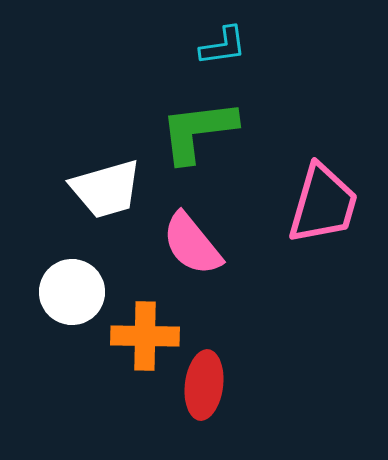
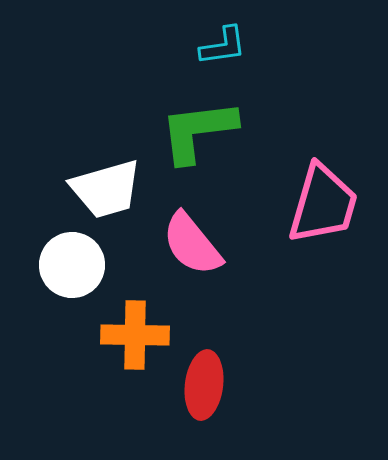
white circle: moved 27 px up
orange cross: moved 10 px left, 1 px up
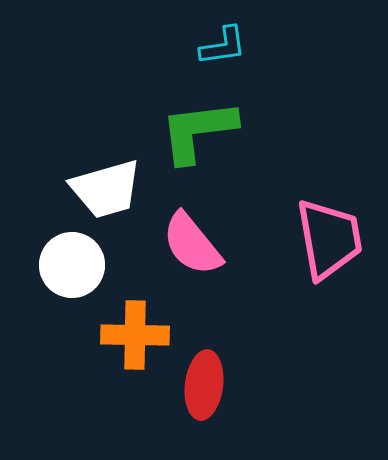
pink trapezoid: moved 6 px right, 35 px down; rotated 26 degrees counterclockwise
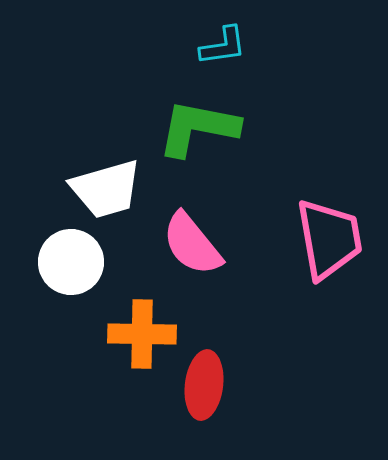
green L-shape: moved 3 px up; rotated 18 degrees clockwise
white circle: moved 1 px left, 3 px up
orange cross: moved 7 px right, 1 px up
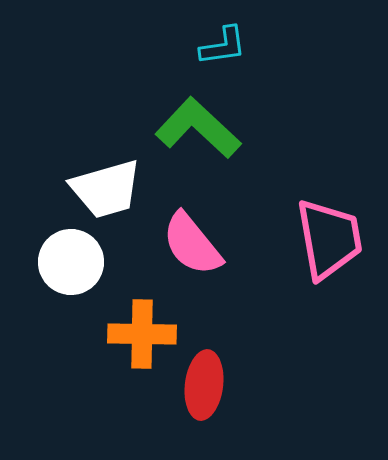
green L-shape: rotated 32 degrees clockwise
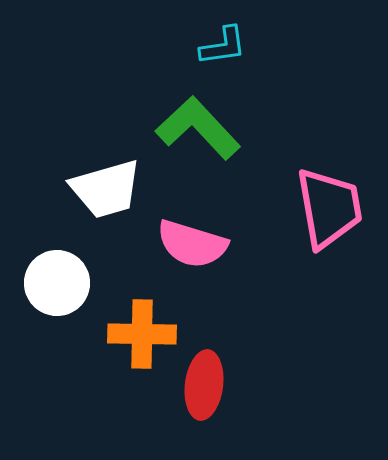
green L-shape: rotated 4 degrees clockwise
pink trapezoid: moved 31 px up
pink semicircle: rotated 34 degrees counterclockwise
white circle: moved 14 px left, 21 px down
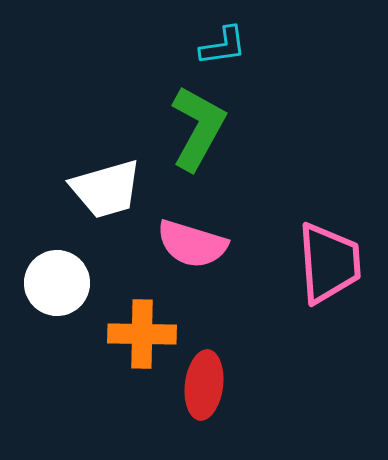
green L-shape: rotated 72 degrees clockwise
pink trapezoid: moved 55 px down; rotated 6 degrees clockwise
